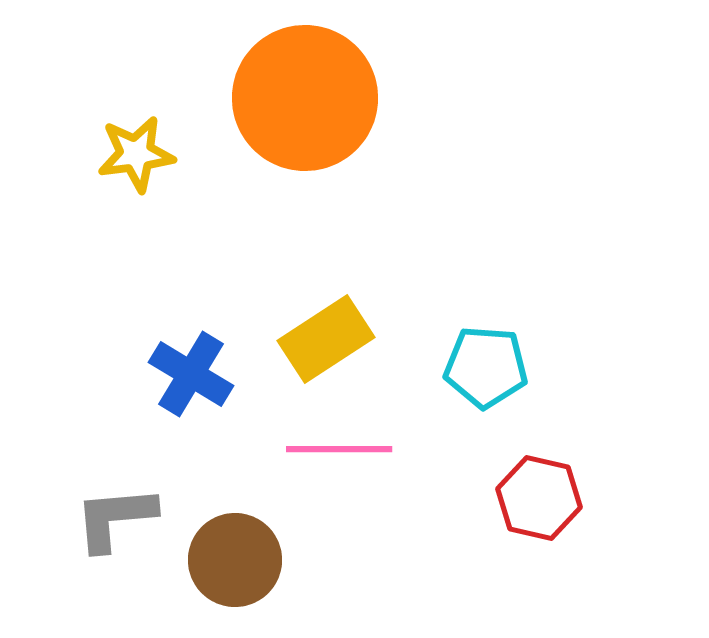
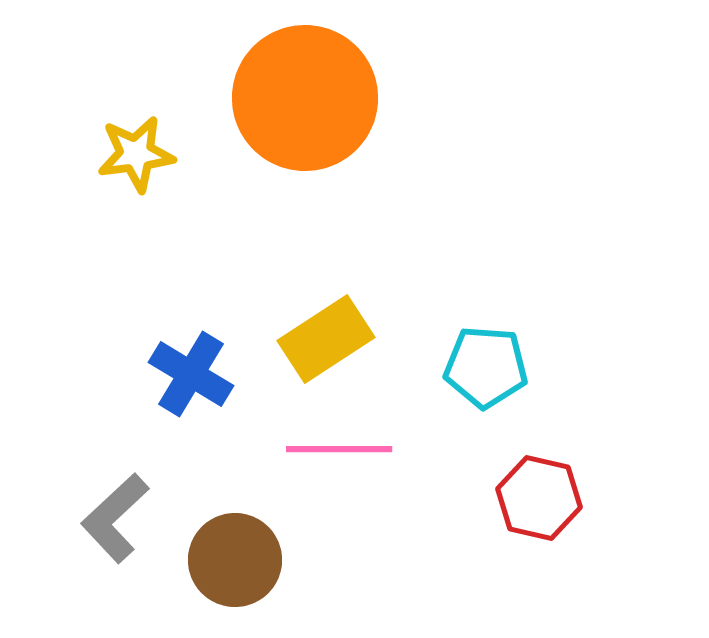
gray L-shape: rotated 38 degrees counterclockwise
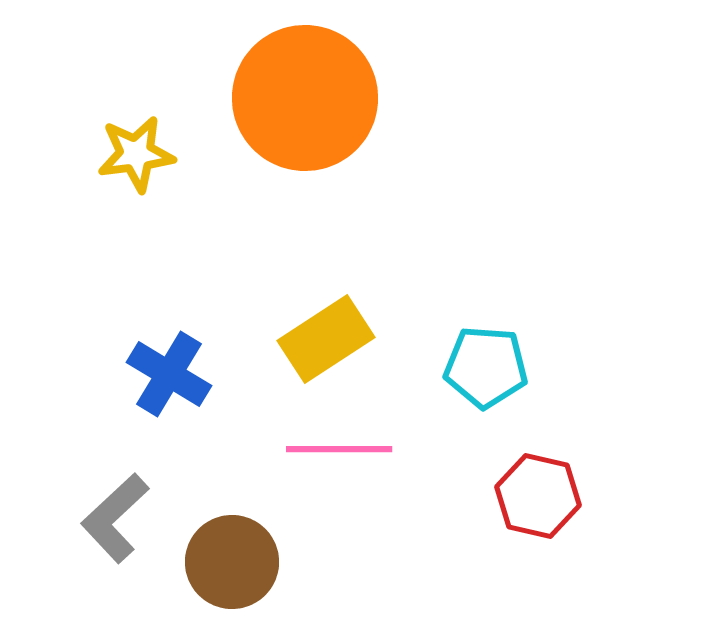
blue cross: moved 22 px left
red hexagon: moved 1 px left, 2 px up
brown circle: moved 3 px left, 2 px down
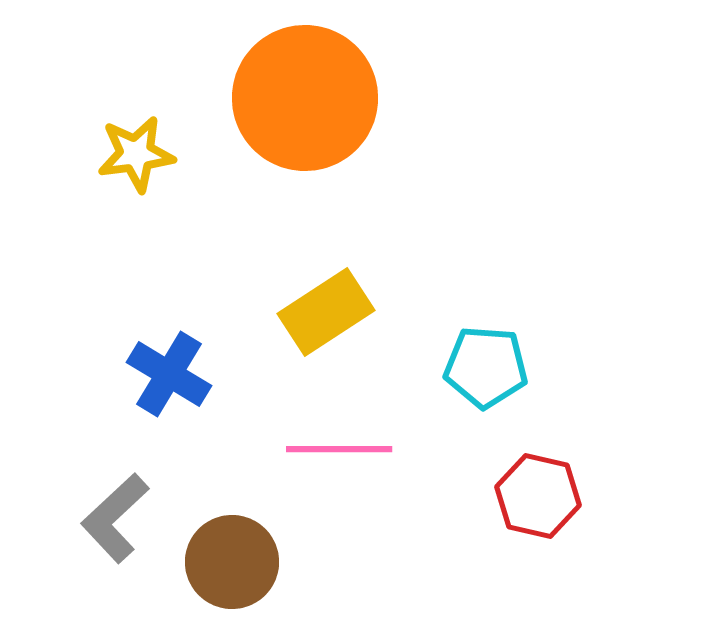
yellow rectangle: moved 27 px up
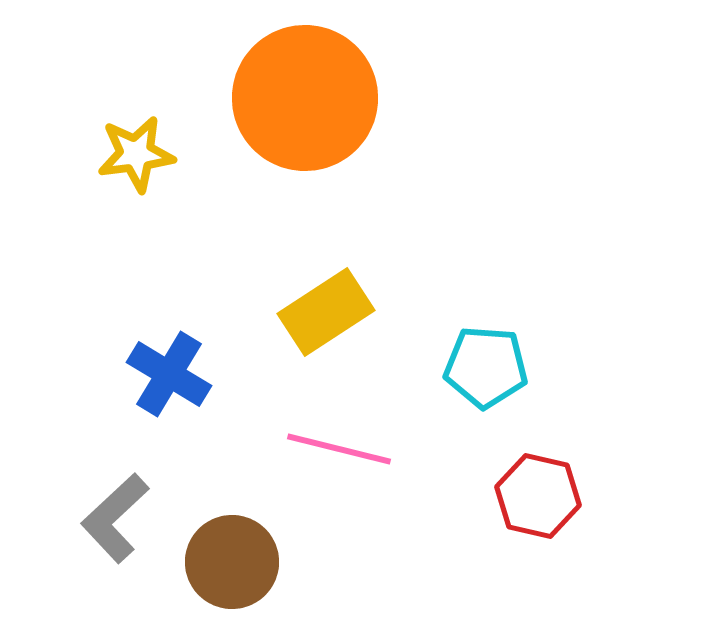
pink line: rotated 14 degrees clockwise
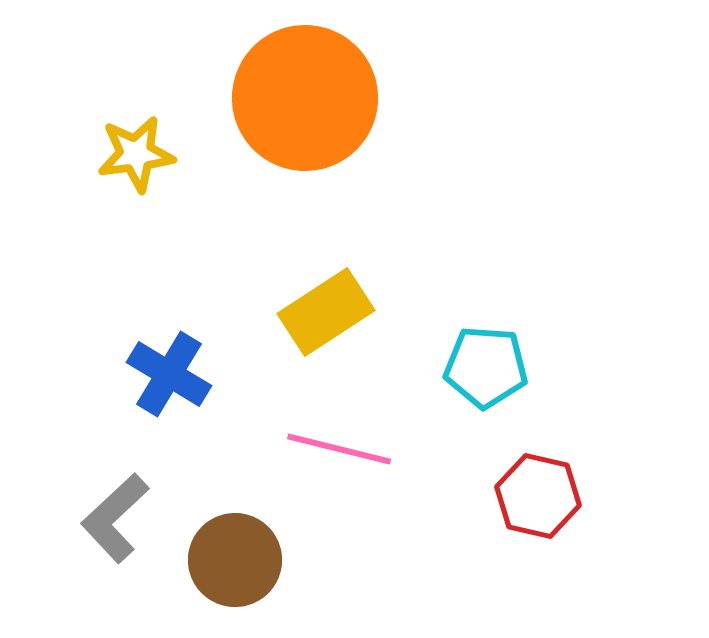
brown circle: moved 3 px right, 2 px up
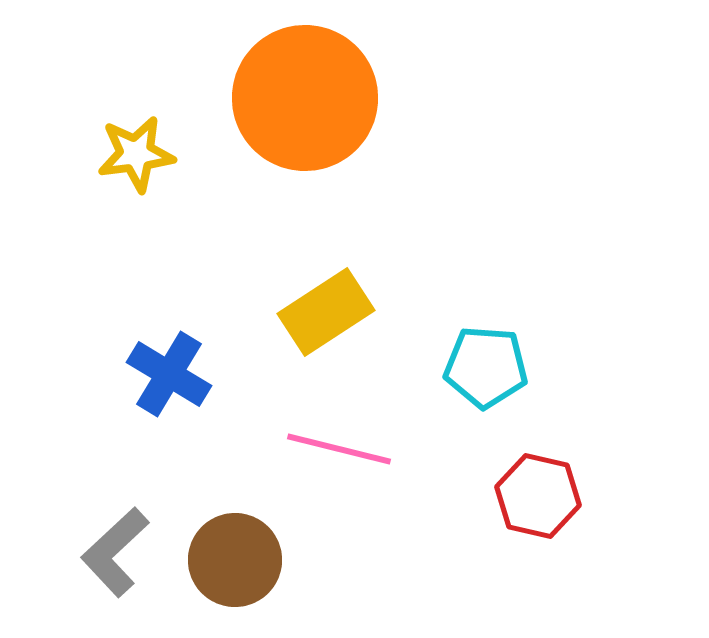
gray L-shape: moved 34 px down
